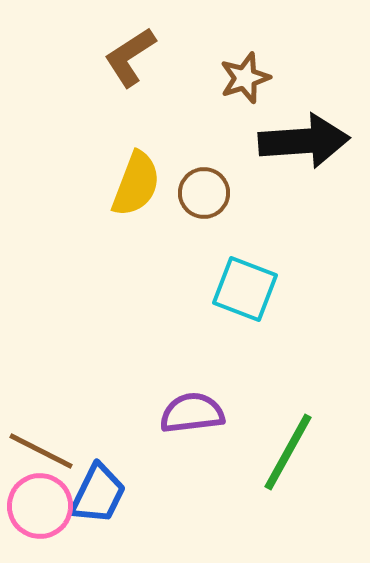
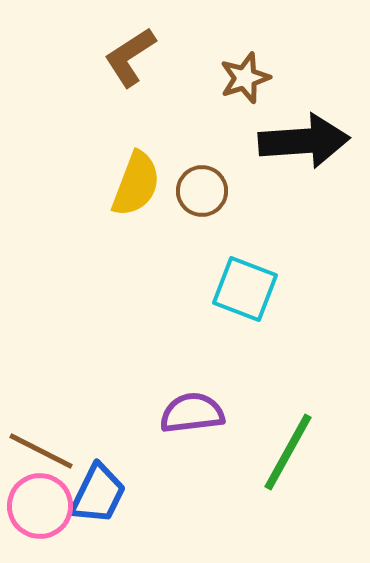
brown circle: moved 2 px left, 2 px up
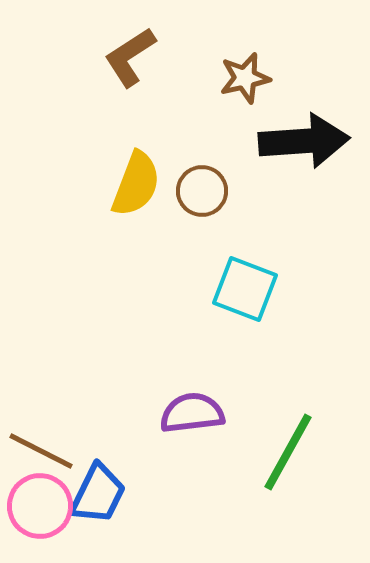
brown star: rotated 6 degrees clockwise
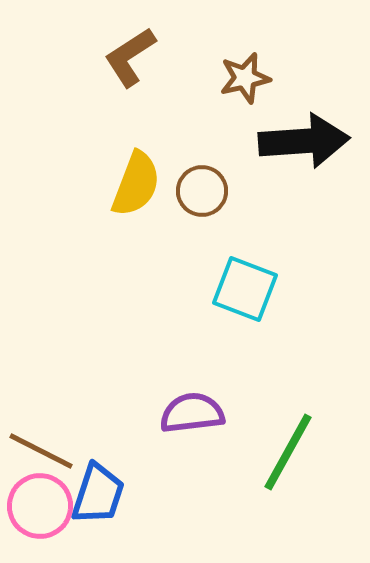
blue trapezoid: rotated 8 degrees counterclockwise
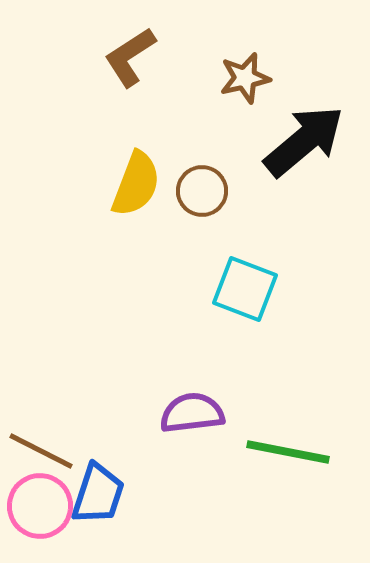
black arrow: rotated 36 degrees counterclockwise
green line: rotated 72 degrees clockwise
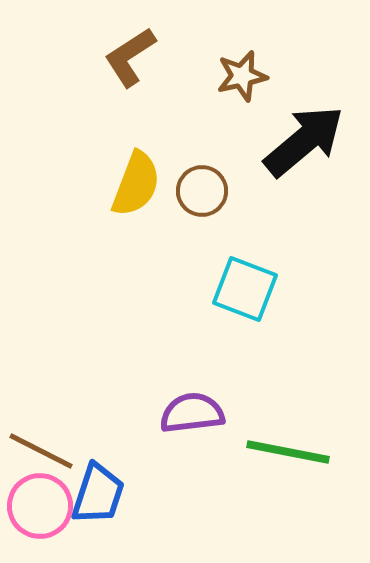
brown star: moved 3 px left, 2 px up
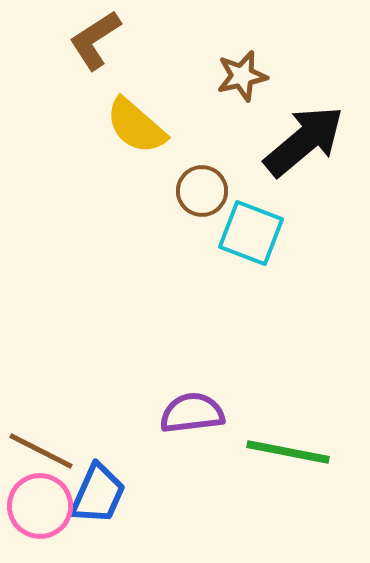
brown L-shape: moved 35 px left, 17 px up
yellow semicircle: moved 58 px up; rotated 110 degrees clockwise
cyan square: moved 6 px right, 56 px up
blue trapezoid: rotated 6 degrees clockwise
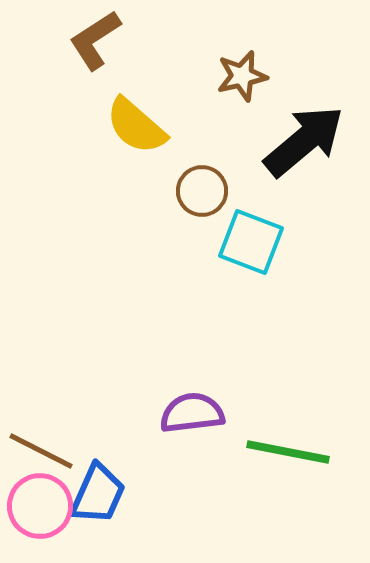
cyan square: moved 9 px down
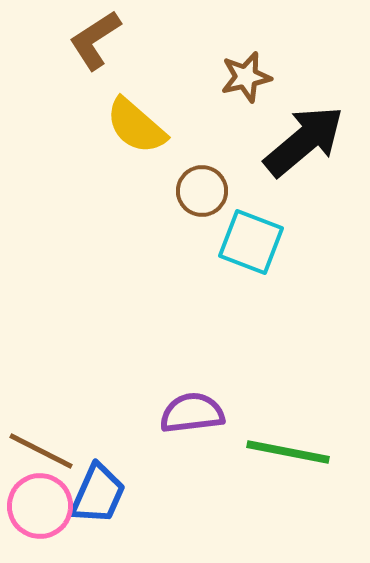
brown star: moved 4 px right, 1 px down
